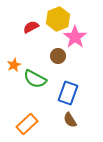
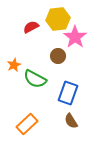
yellow hexagon: rotated 15 degrees clockwise
brown semicircle: moved 1 px right, 1 px down
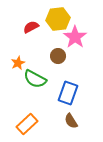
orange star: moved 4 px right, 2 px up
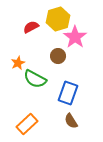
yellow hexagon: rotated 10 degrees counterclockwise
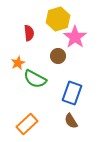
red semicircle: moved 2 px left, 6 px down; rotated 112 degrees clockwise
blue rectangle: moved 4 px right
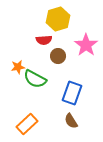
red semicircle: moved 15 px right, 7 px down; rotated 91 degrees clockwise
pink star: moved 11 px right, 8 px down
orange star: moved 4 px down; rotated 16 degrees clockwise
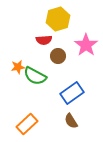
green semicircle: moved 3 px up
blue rectangle: rotated 35 degrees clockwise
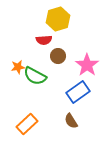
pink star: moved 1 px right, 20 px down
blue rectangle: moved 6 px right, 1 px up
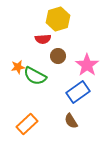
red semicircle: moved 1 px left, 1 px up
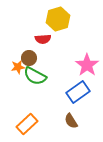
brown circle: moved 29 px left, 2 px down
